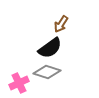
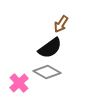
gray diamond: rotated 12 degrees clockwise
pink cross: rotated 18 degrees counterclockwise
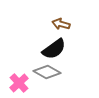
brown arrow: rotated 72 degrees clockwise
black semicircle: moved 4 px right, 1 px down
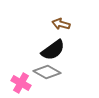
black semicircle: moved 1 px left, 1 px down
pink cross: moved 2 px right; rotated 18 degrees counterclockwise
